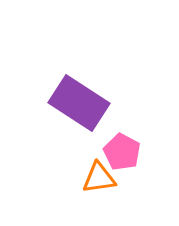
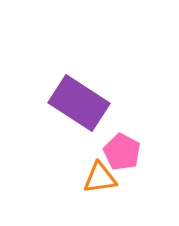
orange triangle: moved 1 px right
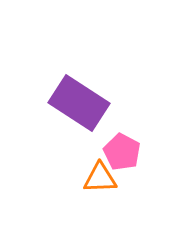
orange triangle: rotated 6 degrees clockwise
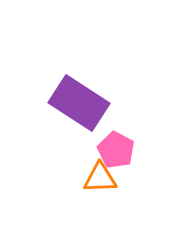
pink pentagon: moved 6 px left, 2 px up
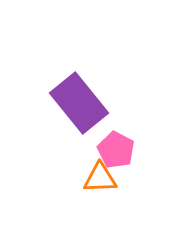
purple rectangle: rotated 18 degrees clockwise
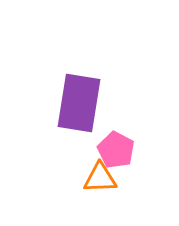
purple rectangle: rotated 48 degrees clockwise
